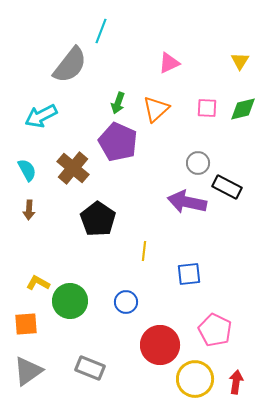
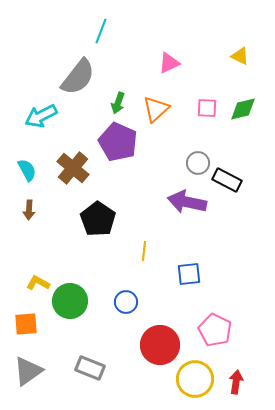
yellow triangle: moved 5 px up; rotated 36 degrees counterclockwise
gray semicircle: moved 8 px right, 12 px down
black rectangle: moved 7 px up
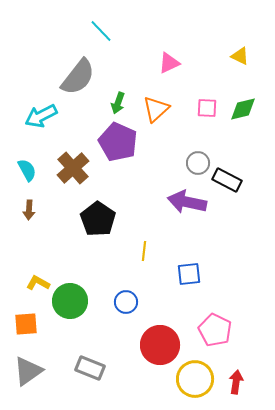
cyan line: rotated 65 degrees counterclockwise
brown cross: rotated 8 degrees clockwise
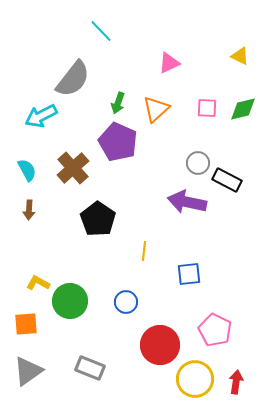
gray semicircle: moved 5 px left, 2 px down
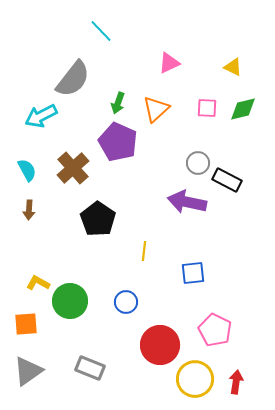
yellow triangle: moved 7 px left, 11 px down
blue square: moved 4 px right, 1 px up
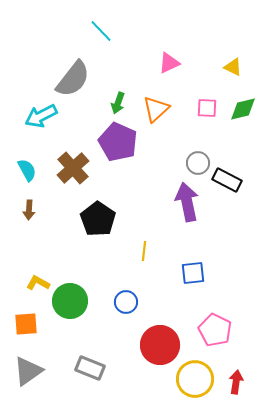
purple arrow: rotated 66 degrees clockwise
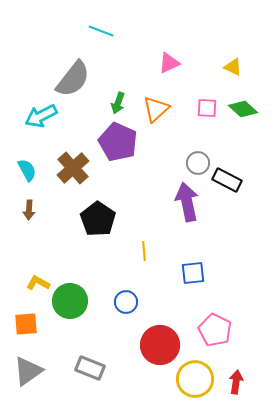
cyan line: rotated 25 degrees counterclockwise
green diamond: rotated 56 degrees clockwise
yellow line: rotated 12 degrees counterclockwise
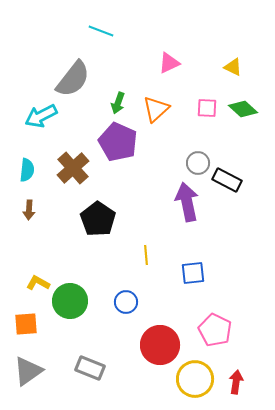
cyan semicircle: rotated 35 degrees clockwise
yellow line: moved 2 px right, 4 px down
